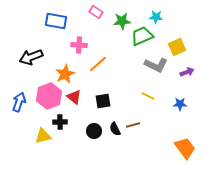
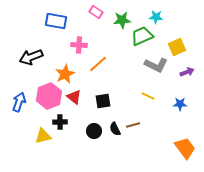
green star: moved 1 px up
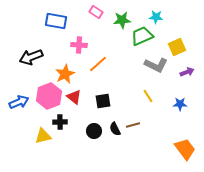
yellow line: rotated 32 degrees clockwise
blue arrow: rotated 48 degrees clockwise
orange trapezoid: moved 1 px down
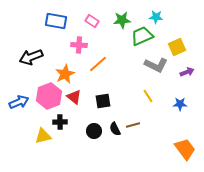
pink rectangle: moved 4 px left, 9 px down
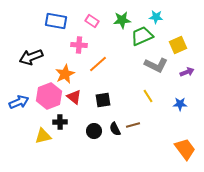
yellow square: moved 1 px right, 2 px up
black square: moved 1 px up
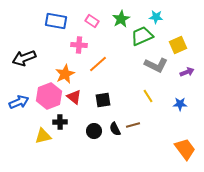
green star: moved 1 px left, 1 px up; rotated 24 degrees counterclockwise
black arrow: moved 7 px left, 1 px down
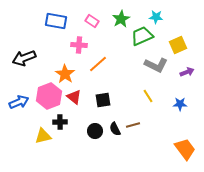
orange star: rotated 12 degrees counterclockwise
black circle: moved 1 px right
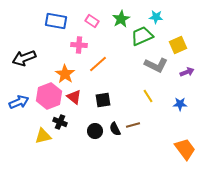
black cross: rotated 24 degrees clockwise
